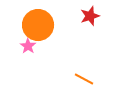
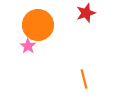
red star: moved 4 px left, 3 px up
orange line: rotated 48 degrees clockwise
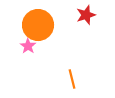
red star: moved 2 px down
orange line: moved 12 px left
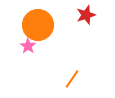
orange line: rotated 48 degrees clockwise
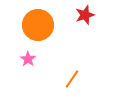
red star: moved 1 px left
pink star: moved 13 px down
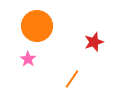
red star: moved 9 px right, 27 px down
orange circle: moved 1 px left, 1 px down
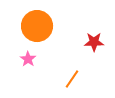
red star: rotated 18 degrees clockwise
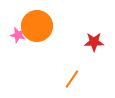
pink star: moved 10 px left, 24 px up; rotated 21 degrees counterclockwise
